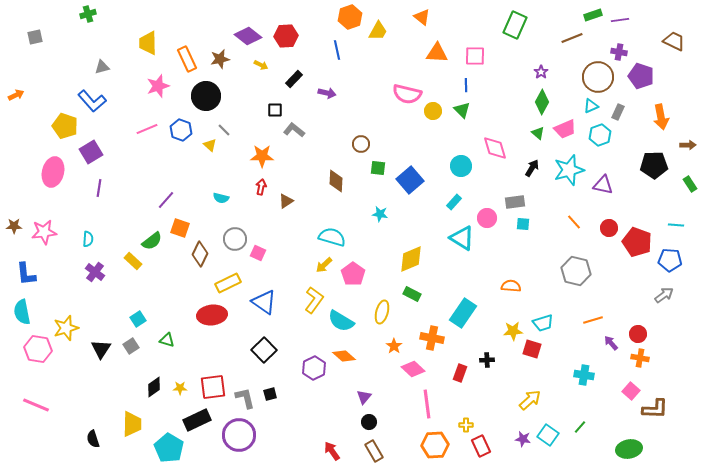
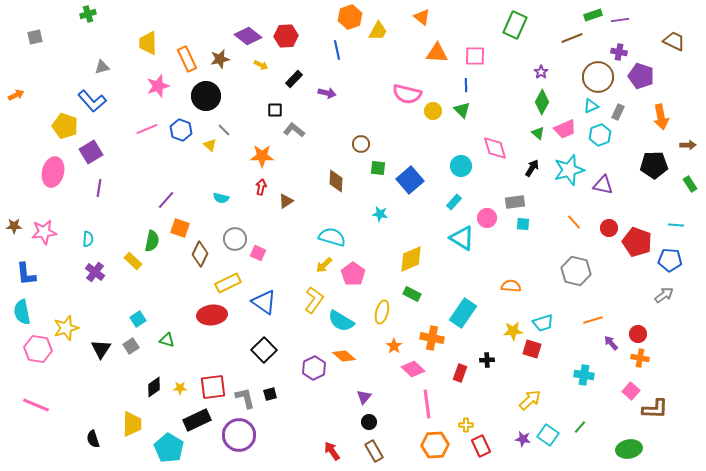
green semicircle at (152, 241): rotated 40 degrees counterclockwise
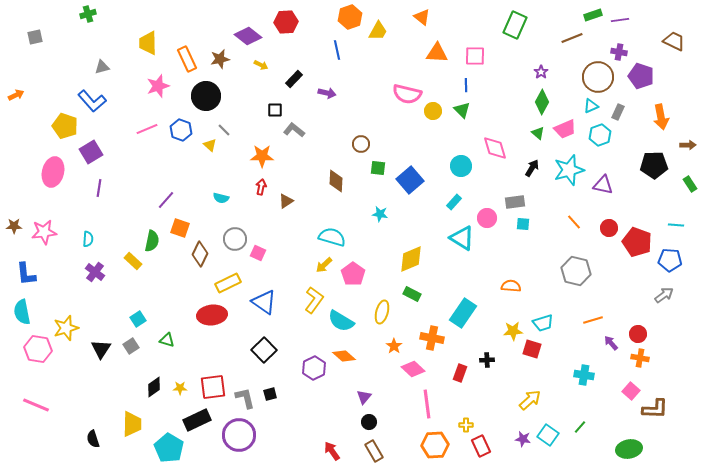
red hexagon at (286, 36): moved 14 px up
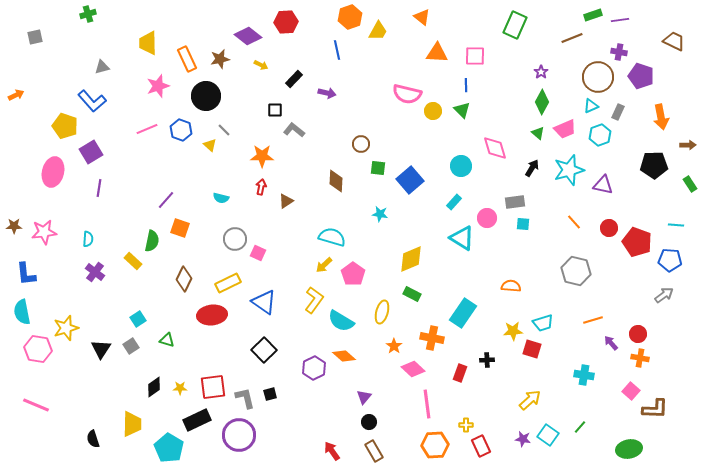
brown diamond at (200, 254): moved 16 px left, 25 px down
